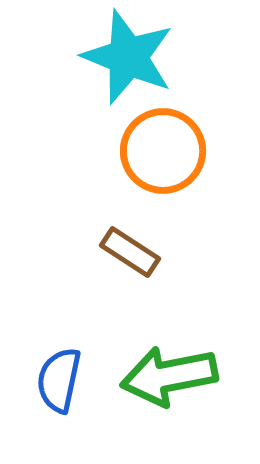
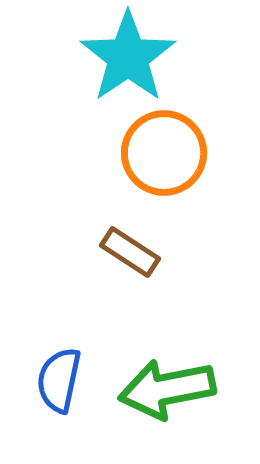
cyan star: rotated 16 degrees clockwise
orange circle: moved 1 px right, 2 px down
green arrow: moved 2 px left, 13 px down
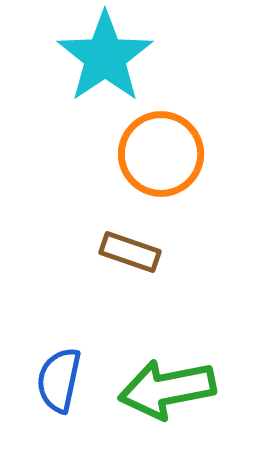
cyan star: moved 23 px left
orange circle: moved 3 px left, 1 px down
brown rectangle: rotated 14 degrees counterclockwise
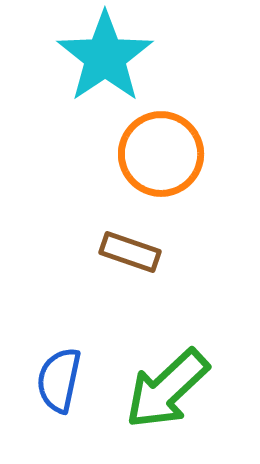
green arrow: rotated 32 degrees counterclockwise
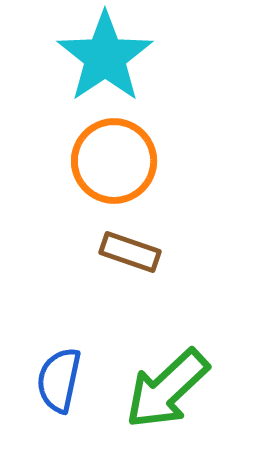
orange circle: moved 47 px left, 7 px down
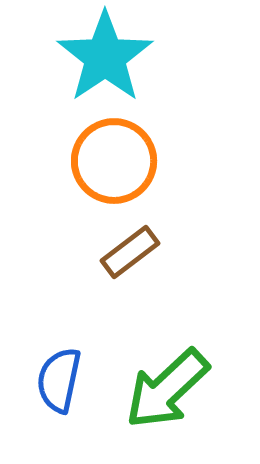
brown rectangle: rotated 56 degrees counterclockwise
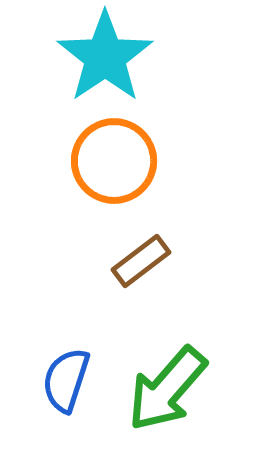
brown rectangle: moved 11 px right, 9 px down
blue semicircle: moved 7 px right; rotated 6 degrees clockwise
green arrow: rotated 6 degrees counterclockwise
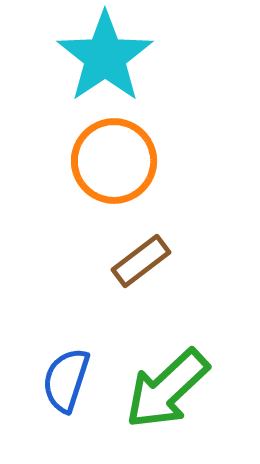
green arrow: rotated 6 degrees clockwise
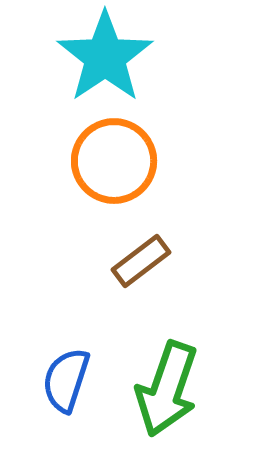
green arrow: rotated 28 degrees counterclockwise
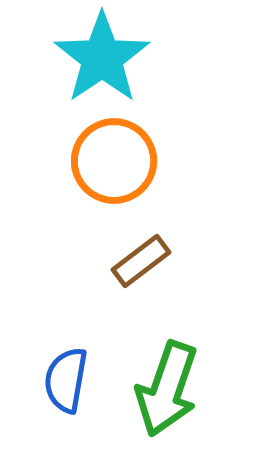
cyan star: moved 3 px left, 1 px down
blue semicircle: rotated 8 degrees counterclockwise
